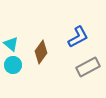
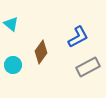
cyan triangle: moved 20 px up
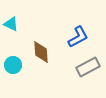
cyan triangle: rotated 14 degrees counterclockwise
brown diamond: rotated 40 degrees counterclockwise
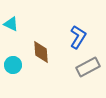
blue L-shape: rotated 30 degrees counterclockwise
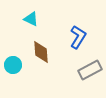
cyan triangle: moved 20 px right, 5 px up
gray rectangle: moved 2 px right, 3 px down
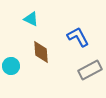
blue L-shape: rotated 60 degrees counterclockwise
cyan circle: moved 2 px left, 1 px down
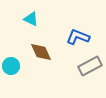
blue L-shape: rotated 40 degrees counterclockwise
brown diamond: rotated 20 degrees counterclockwise
gray rectangle: moved 4 px up
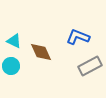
cyan triangle: moved 17 px left, 22 px down
